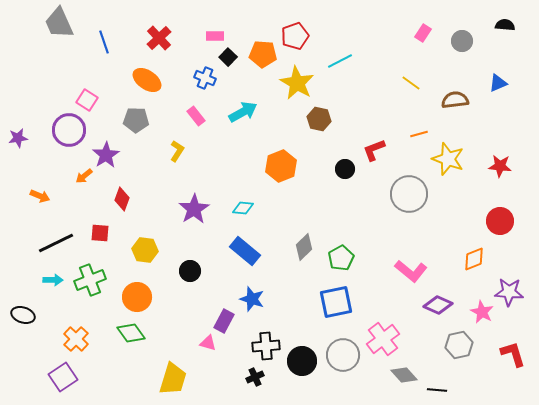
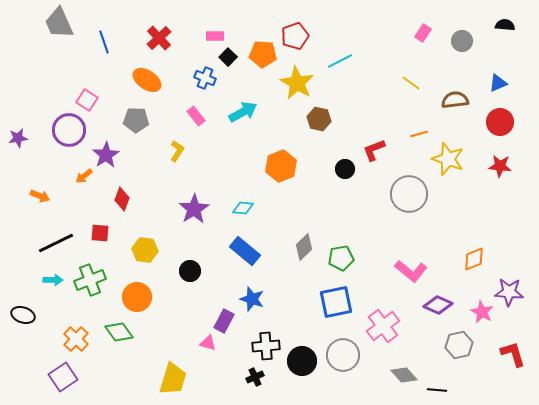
red circle at (500, 221): moved 99 px up
green pentagon at (341, 258): rotated 20 degrees clockwise
green diamond at (131, 333): moved 12 px left, 1 px up
pink cross at (383, 339): moved 13 px up
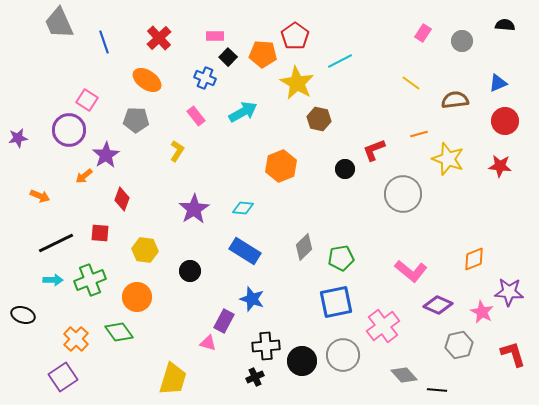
red pentagon at (295, 36): rotated 16 degrees counterclockwise
red circle at (500, 122): moved 5 px right, 1 px up
gray circle at (409, 194): moved 6 px left
blue rectangle at (245, 251): rotated 8 degrees counterclockwise
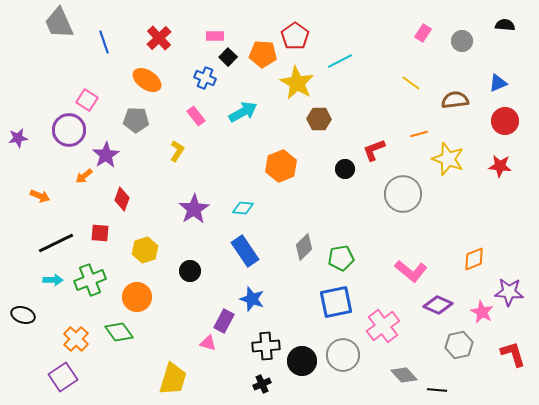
brown hexagon at (319, 119): rotated 10 degrees counterclockwise
yellow hexagon at (145, 250): rotated 25 degrees counterclockwise
blue rectangle at (245, 251): rotated 24 degrees clockwise
black cross at (255, 377): moved 7 px right, 7 px down
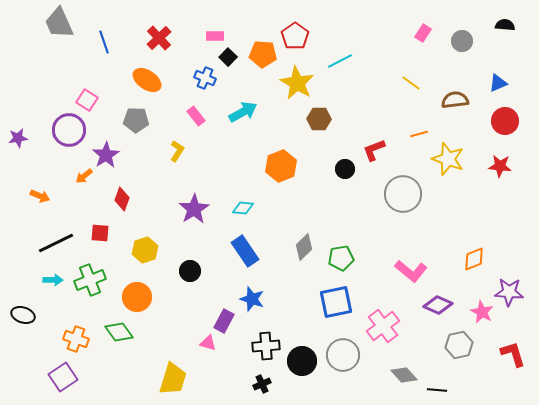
orange cross at (76, 339): rotated 25 degrees counterclockwise
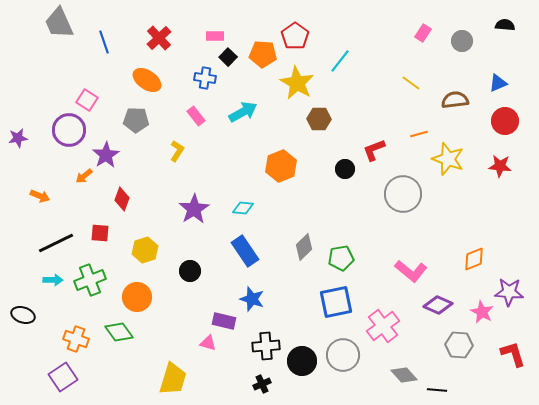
cyan line at (340, 61): rotated 25 degrees counterclockwise
blue cross at (205, 78): rotated 15 degrees counterclockwise
purple rectangle at (224, 321): rotated 75 degrees clockwise
gray hexagon at (459, 345): rotated 16 degrees clockwise
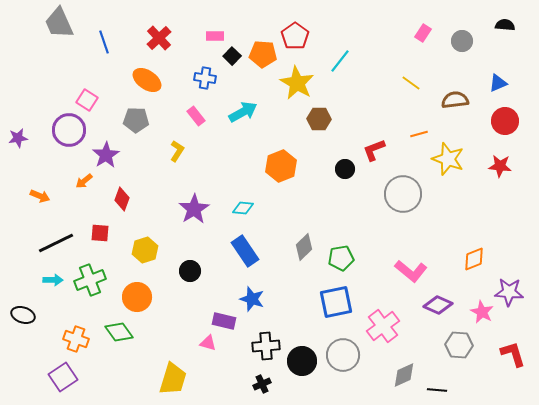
black square at (228, 57): moved 4 px right, 1 px up
orange arrow at (84, 176): moved 5 px down
gray diamond at (404, 375): rotated 72 degrees counterclockwise
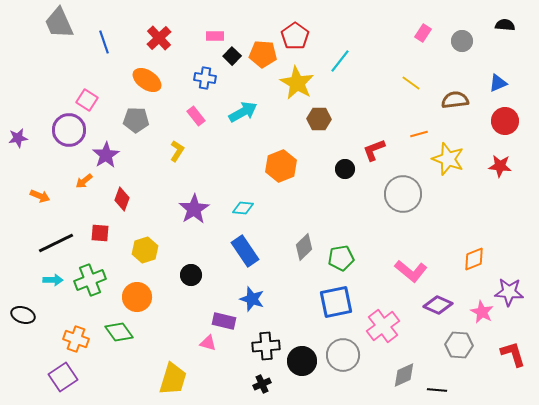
black circle at (190, 271): moved 1 px right, 4 px down
